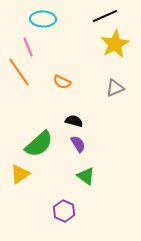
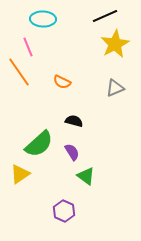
purple semicircle: moved 6 px left, 8 px down
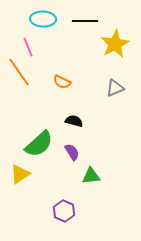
black line: moved 20 px left, 5 px down; rotated 25 degrees clockwise
green triangle: moved 5 px right; rotated 42 degrees counterclockwise
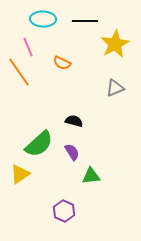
orange semicircle: moved 19 px up
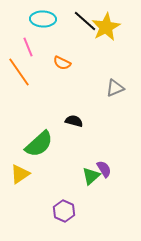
black line: rotated 40 degrees clockwise
yellow star: moved 9 px left, 17 px up
purple semicircle: moved 32 px right, 17 px down
green triangle: rotated 36 degrees counterclockwise
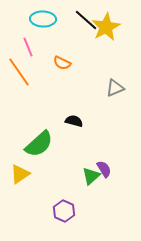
black line: moved 1 px right, 1 px up
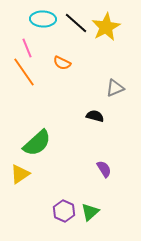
black line: moved 10 px left, 3 px down
pink line: moved 1 px left, 1 px down
orange line: moved 5 px right
black semicircle: moved 21 px right, 5 px up
green semicircle: moved 2 px left, 1 px up
green triangle: moved 1 px left, 36 px down
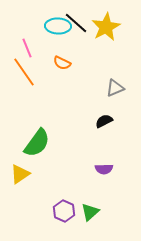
cyan ellipse: moved 15 px right, 7 px down
black semicircle: moved 9 px right, 5 px down; rotated 42 degrees counterclockwise
green semicircle: rotated 12 degrees counterclockwise
purple semicircle: rotated 120 degrees clockwise
